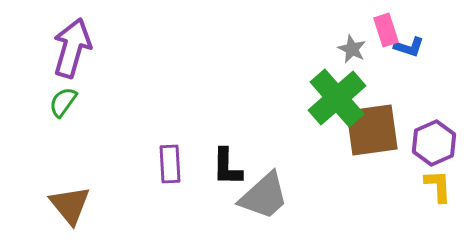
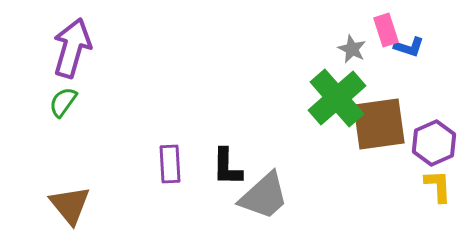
brown square: moved 7 px right, 6 px up
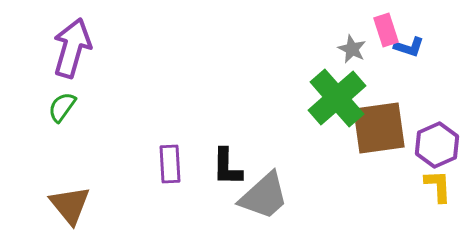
green semicircle: moved 1 px left, 5 px down
brown square: moved 4 px down
purple hexagon: moved 3 px right, 2 px down
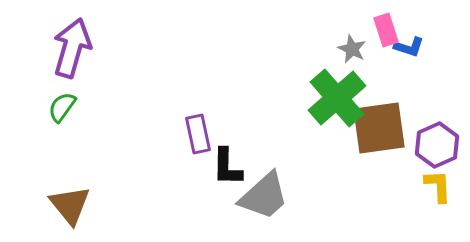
purple rectangle: moved 28 px right, 30 px up; rotated 9 degrees counterclockwise
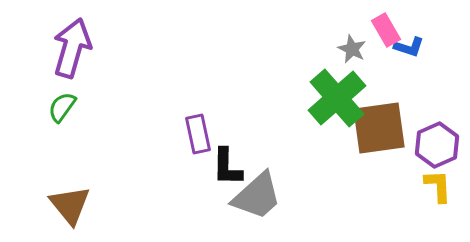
pink rectangle: rotated 12 degrees counterclockwise
gray trapezoid: moved 7 px left
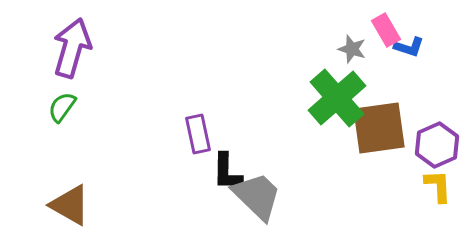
gray star: rotated 8 degrees counterclockwise
black L-shape: moved 5 px down
gray trapezoid: rotated 94 degrees counterclockwise
brown triangle: rotated 21 degrees counterclockwise
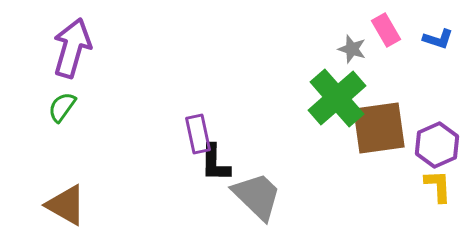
blue L-shape: moved 29 px right, 8 px up
black L-shape: moved 12 px left, 9 px up
brown triangle: moved 4 px left
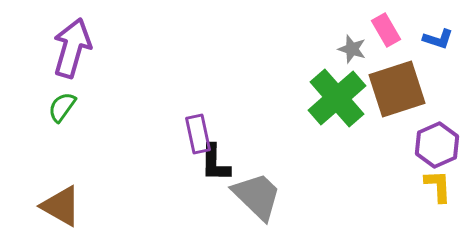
brown square: moved 18 px right, 39 px up; rotated 10 degrees counterclockwise
brown triangle: moved 5 px left, 1 px down
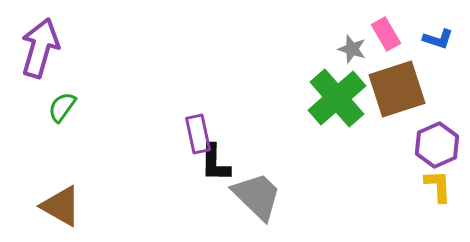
pink rectangle: moved 4 px down
purple arrow: moved 32 px left
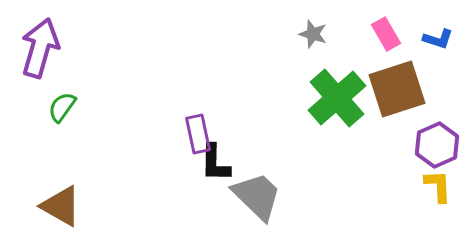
gray star: moved 39 px left, 15 px up
